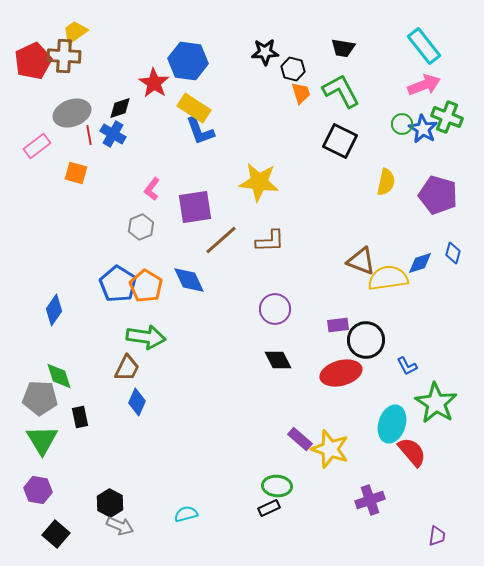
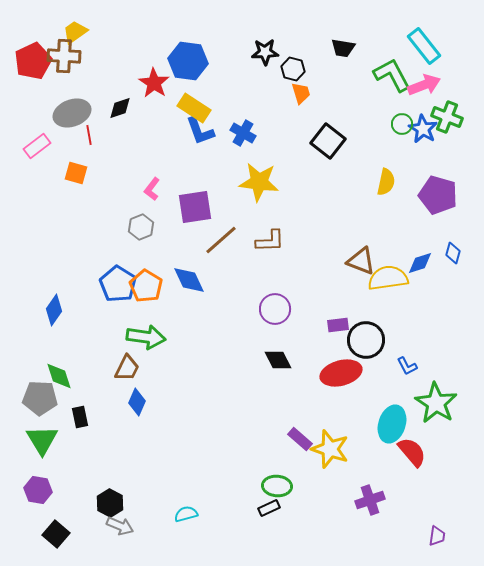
green L-shape at (341, 91): moved 51 px right, 16 px up
blue cross at (113, 134): moved 130 px right, 1 px up
black square at (340, 141): moved 12 px left; rotated 12 degrees clockwise
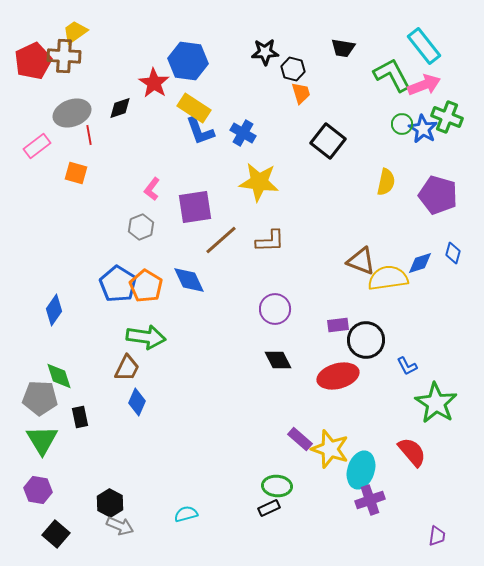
red ellipse at (341, 373): moved 3 px left, 3 px down
cyan ellipse at (392, 424): moved 31 px left, 46 px down
